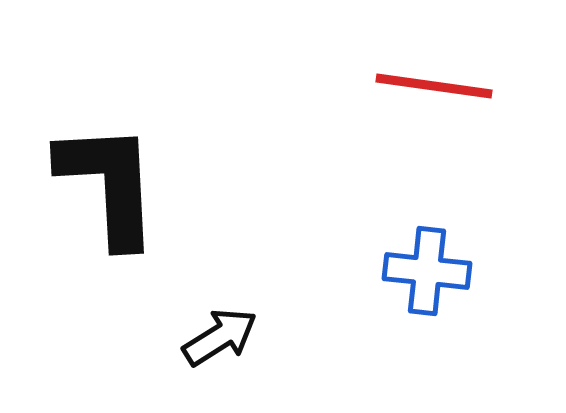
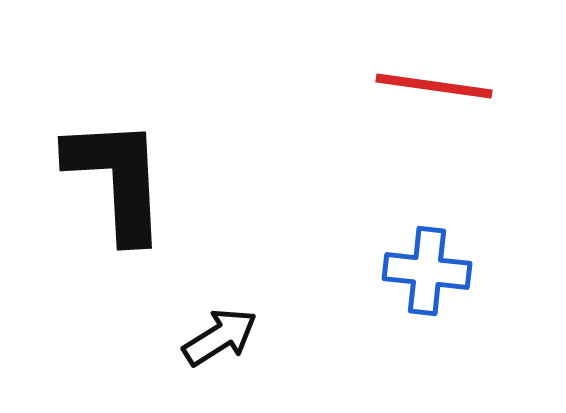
black L-shape: moved 8 px right, 5 px up
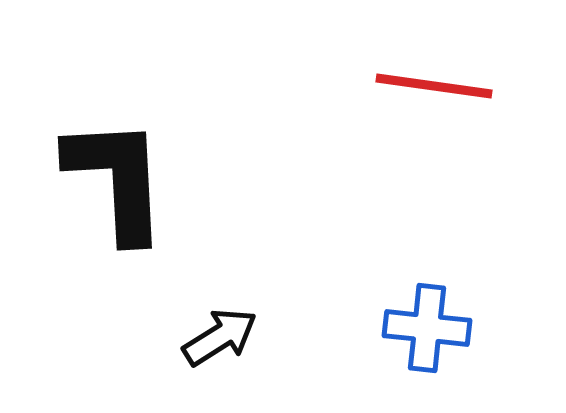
blue cross: moved 57 px down
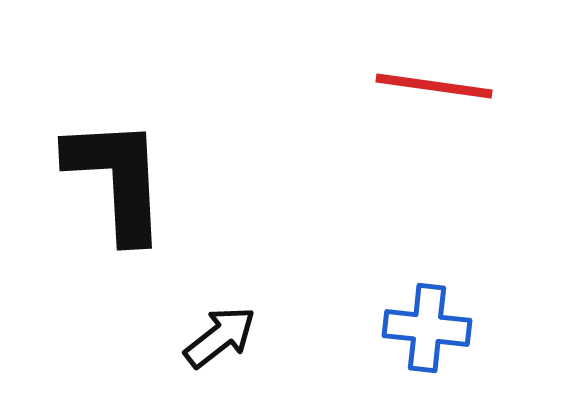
black arrow: rotated 6 degrees counterclockwise
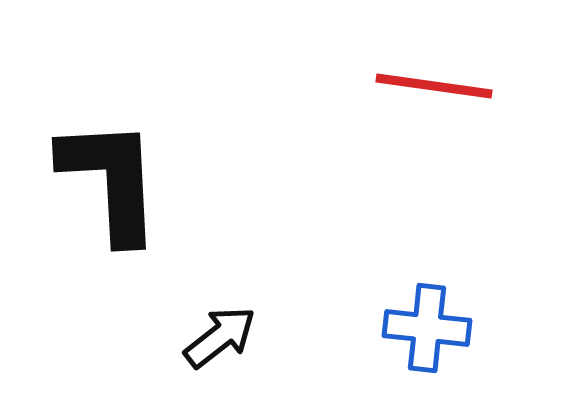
black L-shape: moved 6 px left, 1 px down
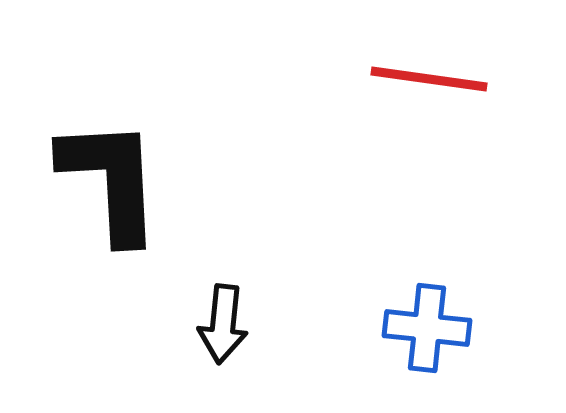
red line: moved 5 px left, 7 px up
black arrow: moved 3 px right, 13 px up; rotated 134 degrees clockwise
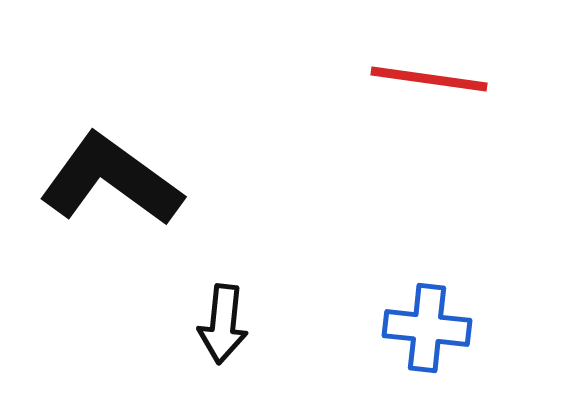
black L-shape: rotated 51 degrees counterclockwise
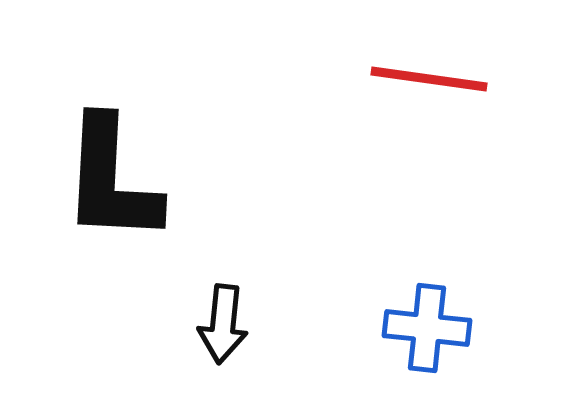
black L-shape: rotated 123 degrees counterclockwise
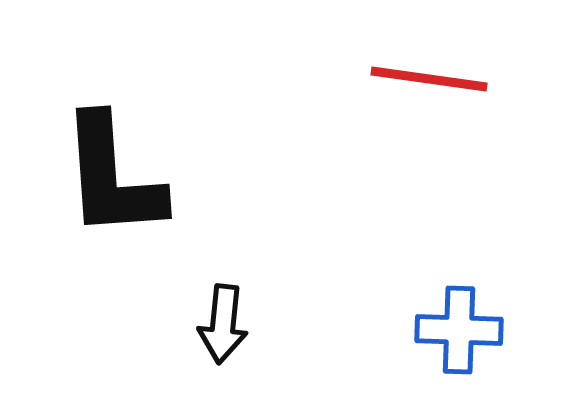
black L-shape: moved 1 px right, 3 px up; rotated 7 degrees counterclockwise
blue cross: moved 32 px right, 2 px down; rotated 4 degrees counterclockwise
